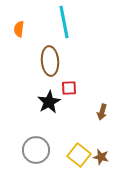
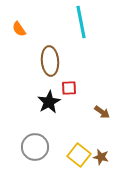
cyan line: moved 17 px right
orange semicircle: rotated 42 degrees counterclockwise
brown arrow: rotated 70 degrees counterclockwise
gray circle: moved 1 px left, 3 px up
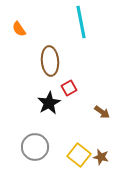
red square: rotated 28 degrees counterclockwise
black star: moved 1 px down
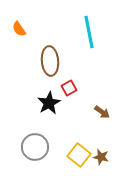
cyan line: moved 8 px right, 10 px down
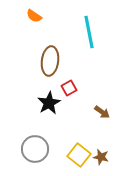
orange semicircle: moved 15 px right, 13 px up; rotated 21 degrees counterclockwise
brown ellipse: rotated 12 degrees clockwise
gray circle: moved 2 px down
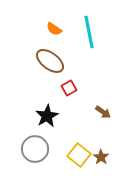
orange semicircle: moved 20 px right, 13 px down
brown ellipse: rotated 60 degrees counterclockwise
black star: moved 2 px left, 13 px down
brown arrow: moved 1 px right
brown star: rotated 21 degrees clockwise
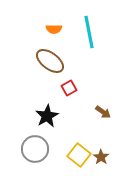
orange semicircle: rotated 35 degrees counterclockwise
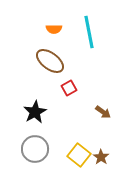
black star: moved 12 px left, 4 px up
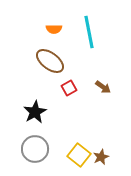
brown arrow: moved 25 px up
brown star: rotated 14 degrees clockwise
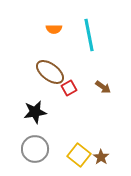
cyan line: moved 3 px down
brown ellipse: moved 11 px down
black star: rotated 20 degrees clockwise
brown star: rotated 14 degrees counterclockwise
